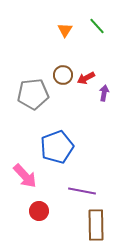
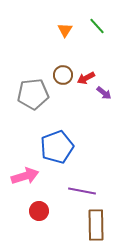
purple arrow: rotated 119 degrees clockwise
pink arrow: rotated 64 degrees counterclockwise
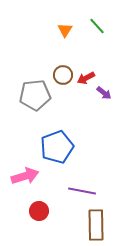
gray pentagon: moved 2 px right, 1 px down
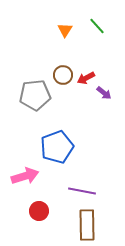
brown rectangle: moved 9 px left
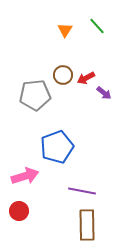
red circle: moved 20 px left
